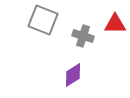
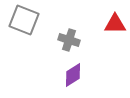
gray square: moved 19 px left
gray cross: moved 14 px left, 4 px down
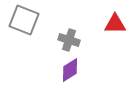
purple diamond: moved 3 px left, 5 px up
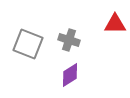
gray square: moved 4 px right, 24 px down
purple diamond: moved 5 px down
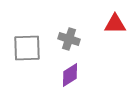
gray cross: moved 1 px up
gray square: moved 1 px left, 4 px down; rotated 24 degrees counterclockwise
